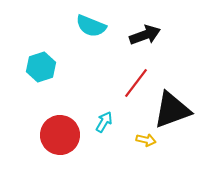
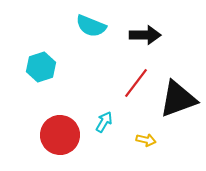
black arrow: rotated 20 degrees clockwise
black triangle: moved 6 px right, 11 px up
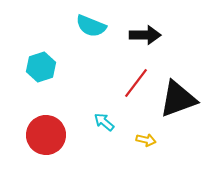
cyan arrow: rotated 80 degrees counterclockwise
red circle: moved 14 px left
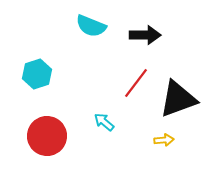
cyan hexagon: moved 4 px left, 7 px down
red circle: moved 1 px right, 1 px down
yellow arrow: moved 18 px right; rotated 18 degrees counterclockwise
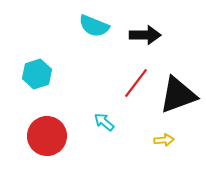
cyan semicircle: moved 3 px right
black triangle: moved 4 px up
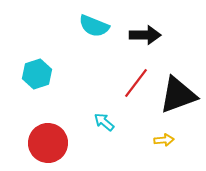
red circle: moved 1 px right, 7 px down
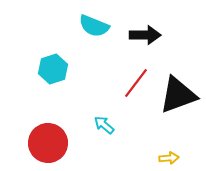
cyan hexagon: moved 16 px right, 5 px up
cyan arrow: moved 3 px down
yellow arrow: moved 5 px right, 18 px down
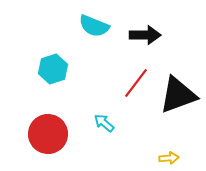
cyan arrow: moved 2 px up
red circle: moved 9 px up
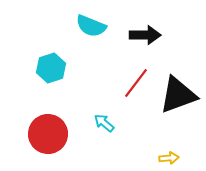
cyan semicircle: moved 3 px left
cyan hexagon: moved 2 px left, 1 px up
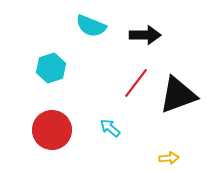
cyan arrow: moved 6 px right, 5 px down
red circle: moved 4 px right, 4 px up
